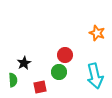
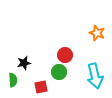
black star: rotated 16 degrees clockwise
red square: moved 1 px right
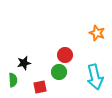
cyan arrow: moved 1 px down
red square: moved 1 px left
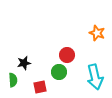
red circle: moved 2 px right
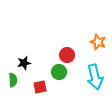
orange star: moved 1 px right, 9 px down
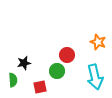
green circle: moved 2 px left, 1 px up
